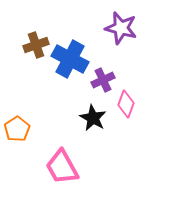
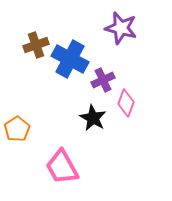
pink diamond: moved 1 px up
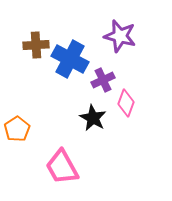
purple star: moved 1 px left, 8 px down
brown cross: rotated 15 degrees clockwise
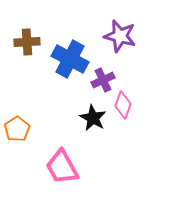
brown cross: moved 9 px left, 3 px up
pink diamond: moved 3 px left, 2 px down
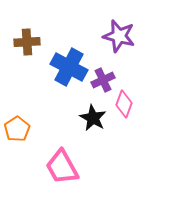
purple star: moved 1 px left
blue cross: moved 1 px left, 8 px down
pink diamond: moved 1 px right, 1 px up
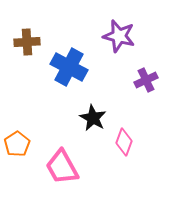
purple cross: moved 43 px right
pink diamond: moved 38 px down
orange pentagon: moved 15 px down
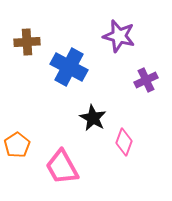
orange pentagon: moved 1 px down
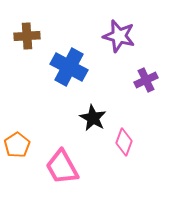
brown cross: moved 6 px up
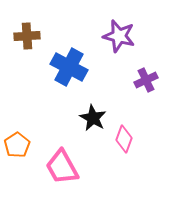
pink diamond: moved 3 px up
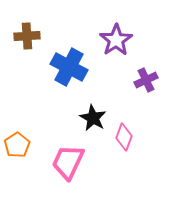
purple star: moved 3 px left, 4 px down; rotated 24 degrees clockwise
pink diamond: moved 2 px up
pink trapezoid: moved 6 px right, 5 px up; rotated 54 degrees clockwise
